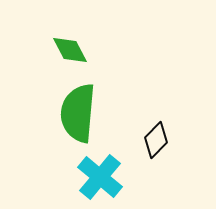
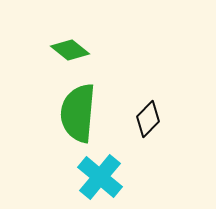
green diamond: rotated 24 degrees counterclockwise
black diamond: moved 8 px left, 21 px up
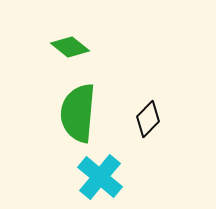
green diamond: moved 3 px up
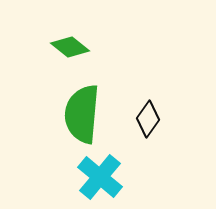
green semicircle: moved 4 px right, 1 px down
black diamond: rotated 9 degrees counterclockwise
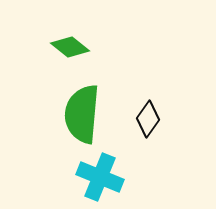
cyan cross: rotated 18 degrees counterclockwise
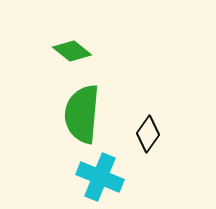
green diamond: moved 2 px right, 4 px down
black diamond: moved 15 px down
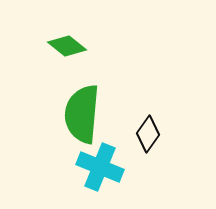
green diamond: moved 5 px left, 5 px up
cyan cross: moved 10 px up
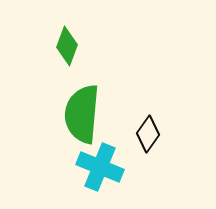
green diamond: rotated 72 degrees clockwise
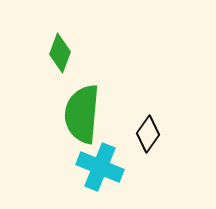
green diamond: moved 7 px left, 7 px down
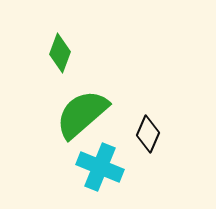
green semicircle: rotated 44 degrees clockwise
black diamond: rotated 12 degrees counterclockwise
